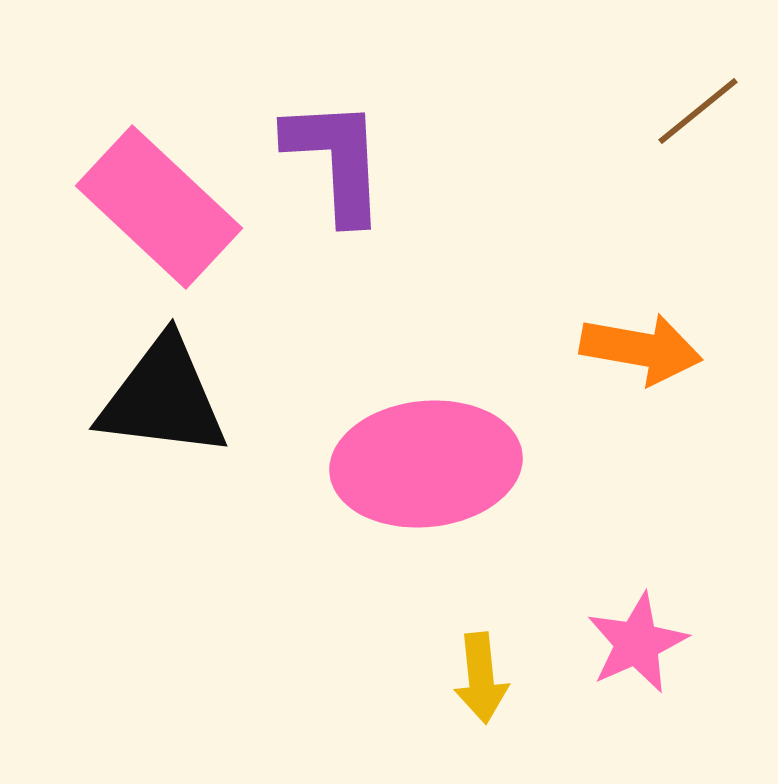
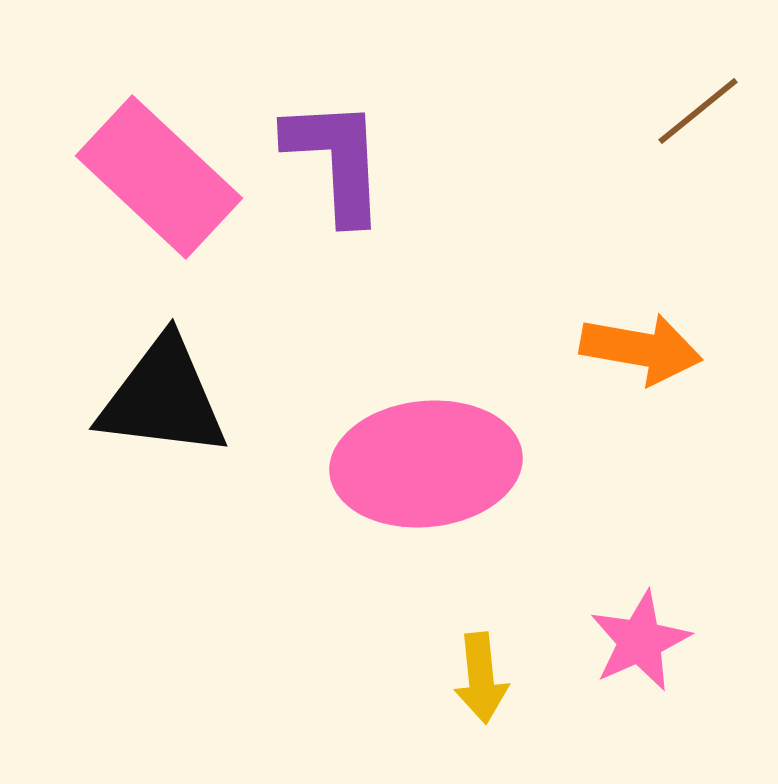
pink rectangle: moved 30 px up
pink star: moved 3 px right, 2 px up
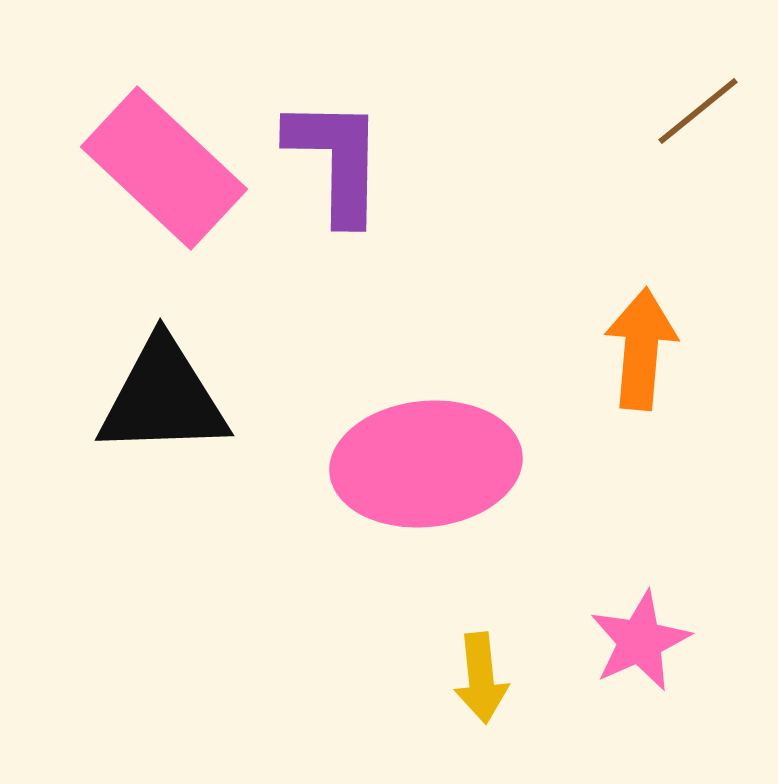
purple L-shape: rotated 4 degrees clockwise
pink rectangle: moved 5 px right, 9 px up
orange arrow: rotated 95 degrees counterclockwise
black triangle: rotated 9 degrees counterclockwise
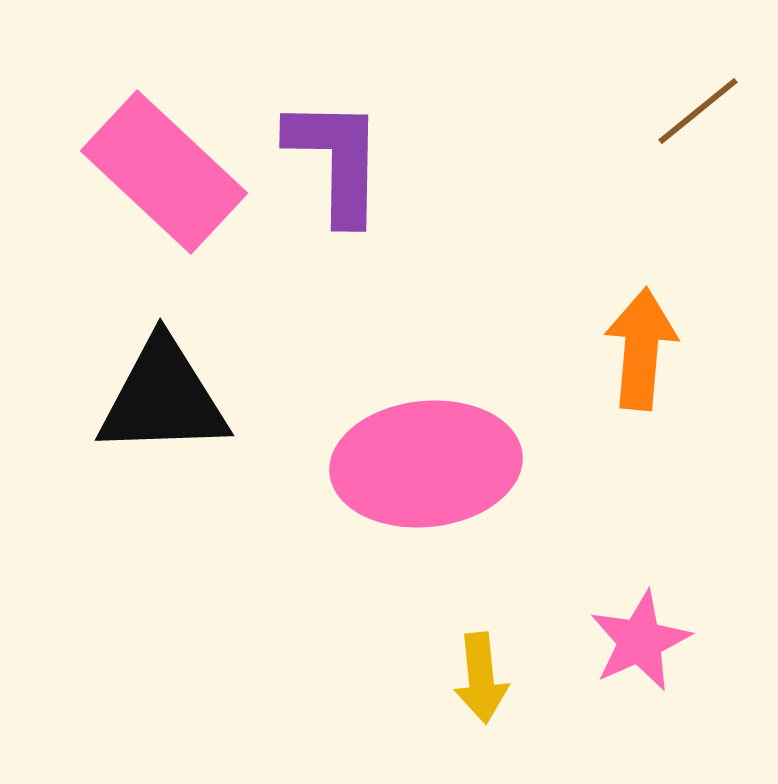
pink rectangle: moved 4 px down
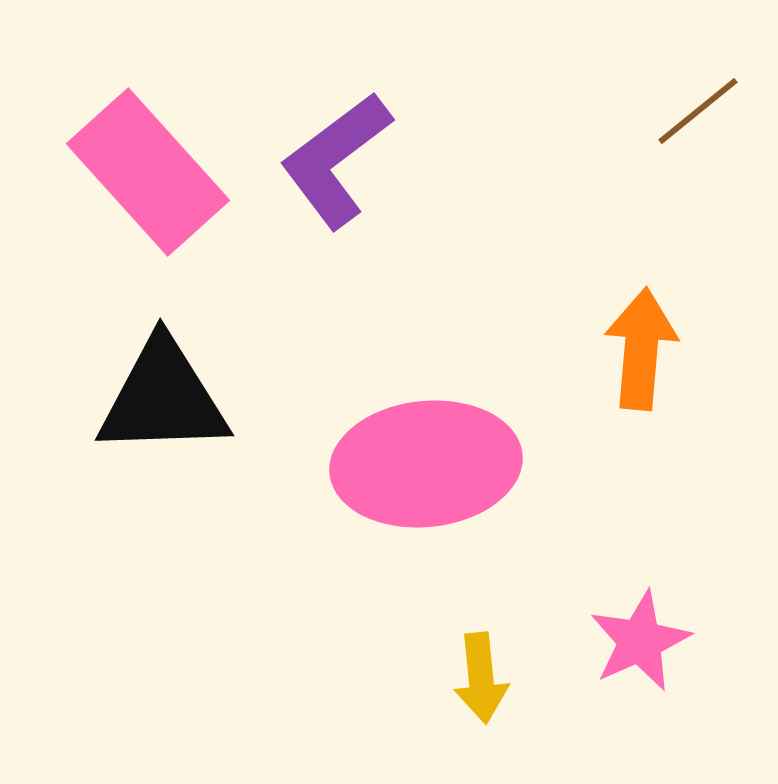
purple L-shape: rotated 128 degrees counterclockwise
pink rectangle: moved 16 px left; rotated 5 degrees clockwise
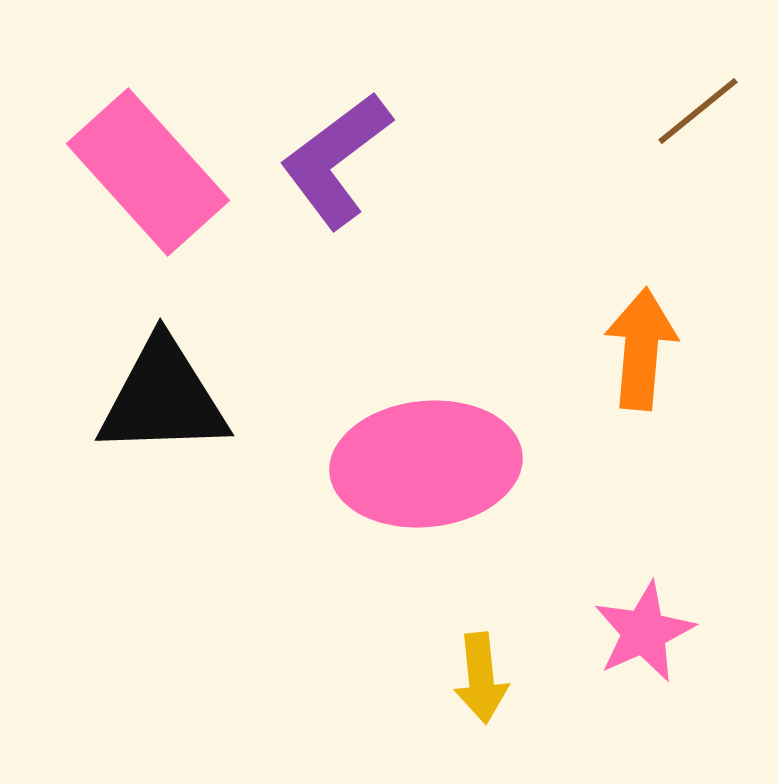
pink star: moved 4 px right, 9 px up
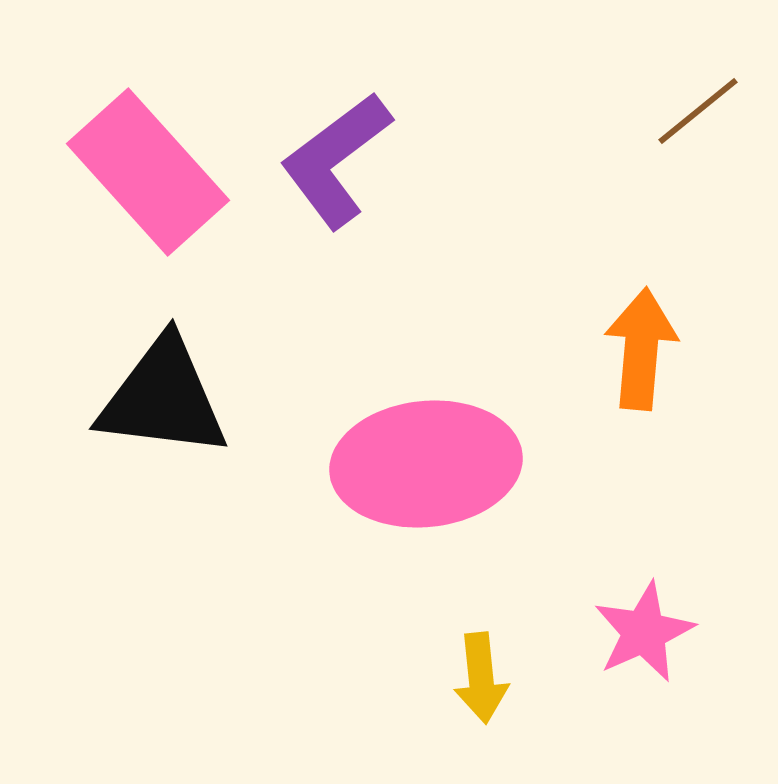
black triangle: rotated 9 degrees clockwise
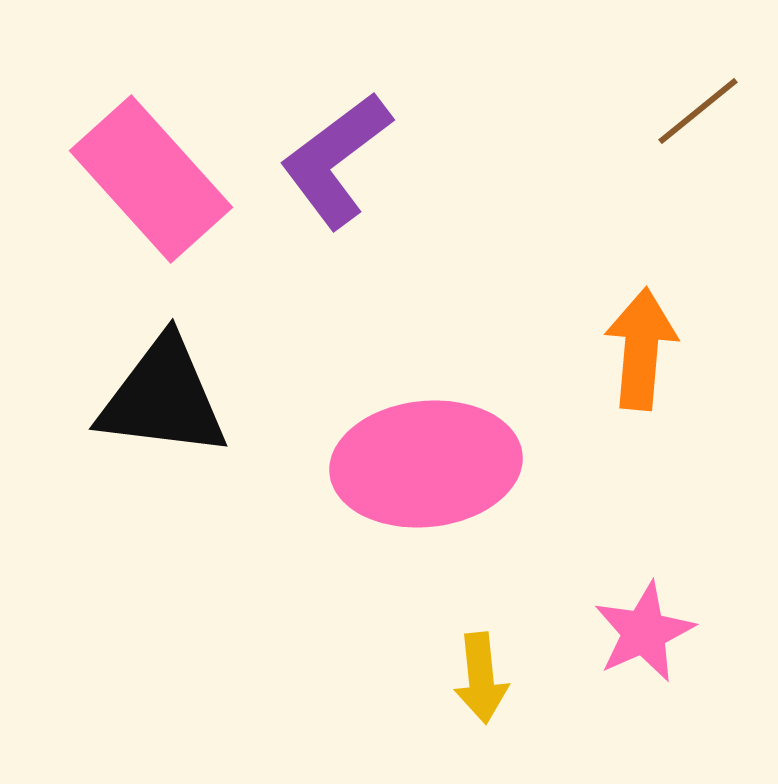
pink rectangle: moved 3 px right, 7 px down
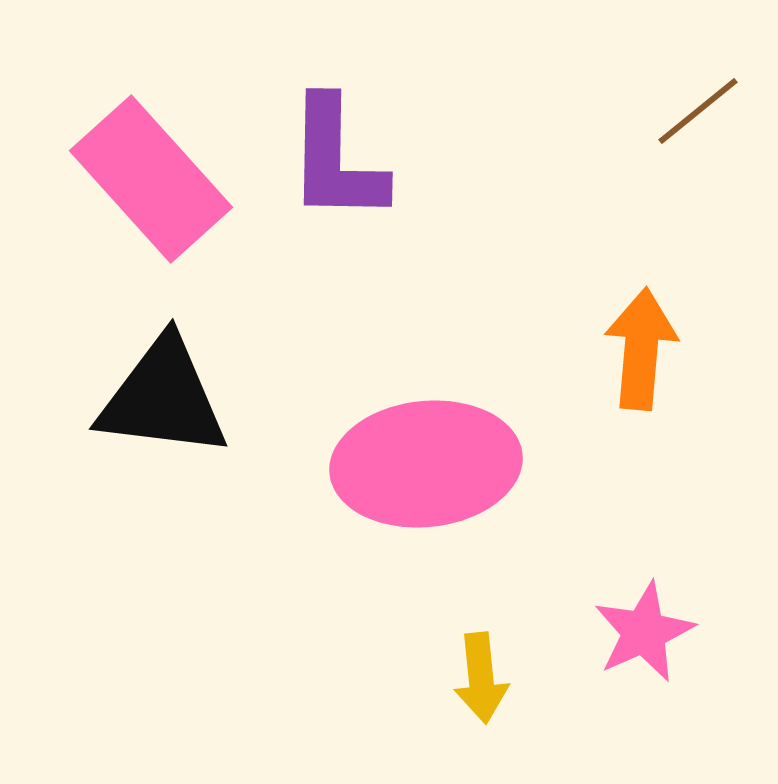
purple L-shape: rotated 52 degrees counterclockwise
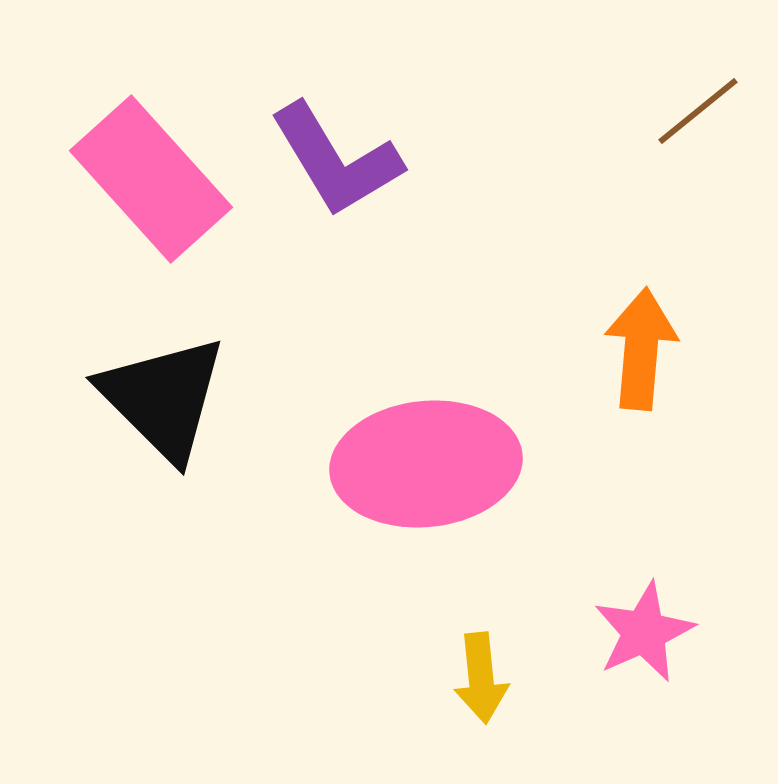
purple L-shape: rotated 32 degrees counterclockwise
black triangle: rotated 38 degrees clockwise
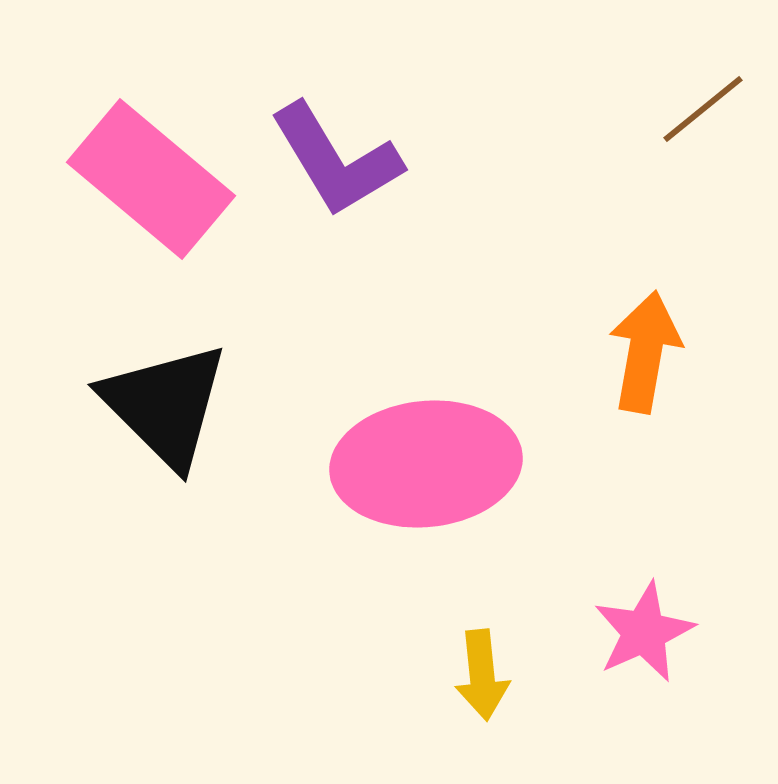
brown line: moved 5 px right, 2 px up
pink rectangle: rotated 8 degrees counterclockwise
orange arrow: moved 4 px right, 3 px down; rotated 5 degrees clockwise
black triangle: moved 2 px right, 7 px down
yellow arrow: moved 1 px right, 3 px up
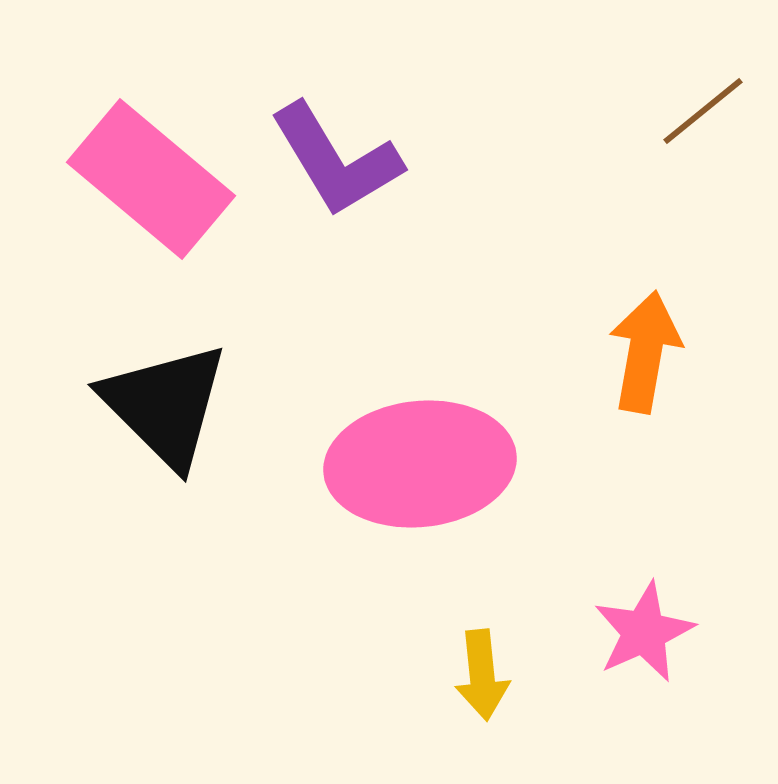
brown line: moved 2 px down
pink ellipse: moved 6 px left
